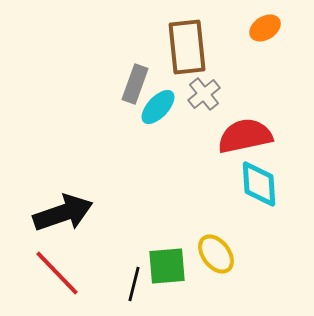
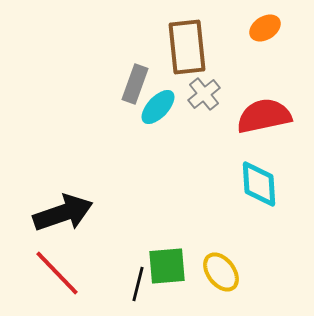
red semicircle: moved 19 px right, 20 px up
yellow ellipse: moved 5 px right, 18 px down
black line: moved 4 px right
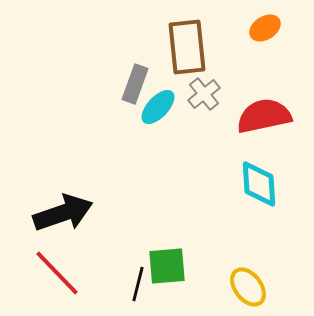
yellow ellipse: moved 27 px right, 15 px down
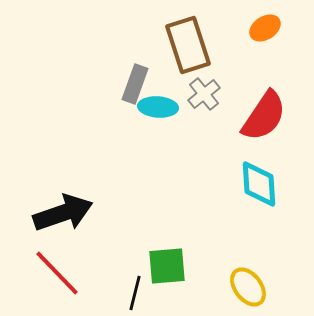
brown rectangle: moved 1 px right, 2 px up; rotated 12 degrees counterclockwise
cyan ellipse: rotated 51 degrees clockwise
red semicircle: rotated 136 degrees clockwise
black line: moved 3 px left, 9 px down
